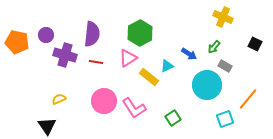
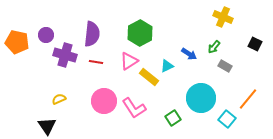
pink triangle: moved 1 px right, 3 px down
cyan circle: moved 6 px left, 13 px down
cyan square: moved 2 px right; rotated 30 degrees counterclockwise
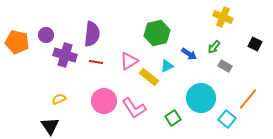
green hexagon: moved 17 px right; rotated 15 degrees clockwise
black triangle: moved 3 px right
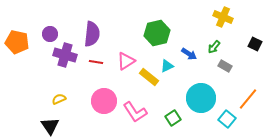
purple circle: moved 4 px right, 1 px up
pink triangle: moved 3 px left
pink L-shape: moved 1 px right, 4 px down
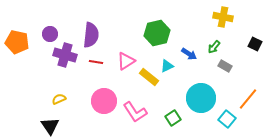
yellow cross: rotated 12 degrees counterclockwise
purple semicircle: moved 1 px left, 1 px down
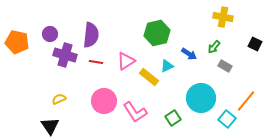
orange line: moved 2 px left, 2 px down
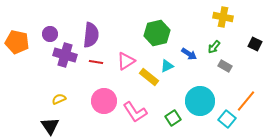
cyan circle: moved 1 px left, 3 px down
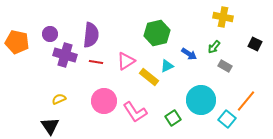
cyan circle: moved 1 px right, 1 px up
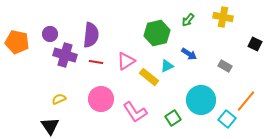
green arrow: moved 26 px left, 27 px up
pink circle: moved 3 px left, 2 px up
